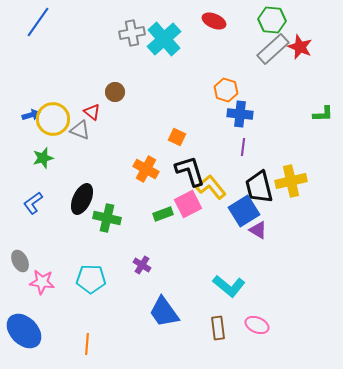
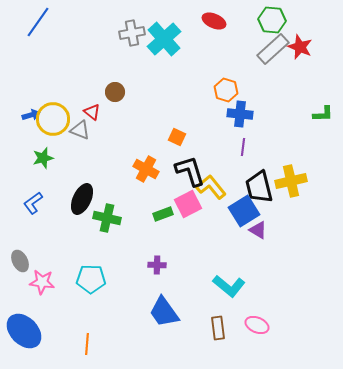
purple cross: moved 15 px right; rotated 30 degrees counterclockwise
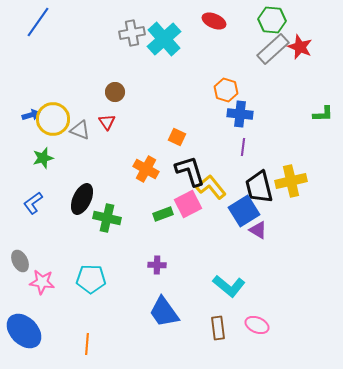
red triangle: moved 15 px right, 10 px down; rotated 18 degrees clockwise
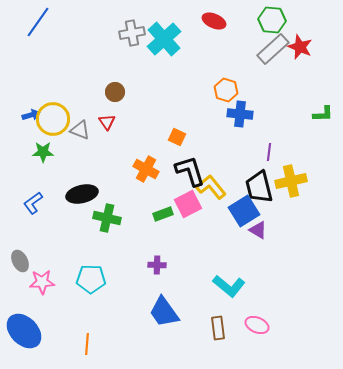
purple line: moved 26 px right, 5 px down
green star: moved 6 px up; rotated 15 degrees clockwise
black ellipse: moved 5 px up; rotated 52 degrees clockwise
pink star: rotated 10 degrees counterclockwise
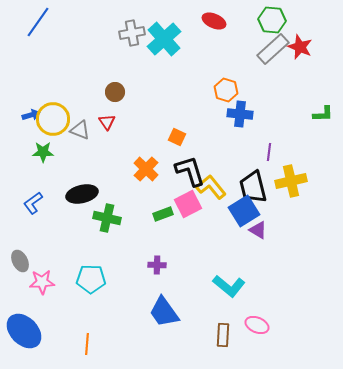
orange cross: rotated 15 degrees clockwise
black trapezoid: moved 6 px left
brown rectangle: moved 5 px right, 7 px down; rotated 10 degrees clockwise
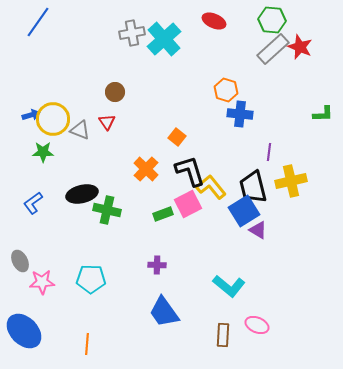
orange square: rotated 12 degrees clockwise
green cross: moved 8 px up
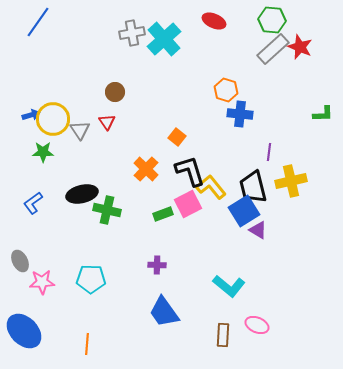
gray triangle: rotated 35 degrees clockwise
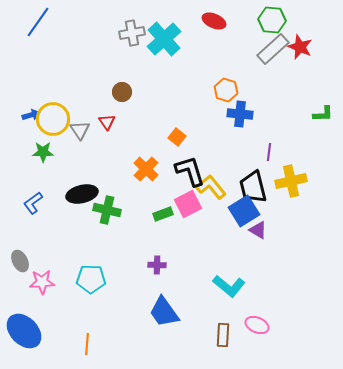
brown circle: moved 7 px right
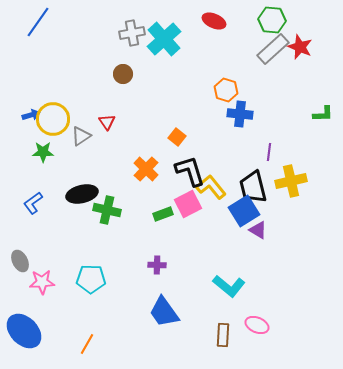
brown circle: moved 1 px right, 18 px up
gray triangle: moved 1 px right, 6 px down; rotated 30 degrees clockwise
orange line: rotated 25 degrees clockwise
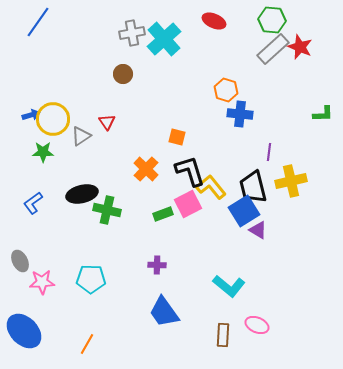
orange square: rotated 24 degrees counterclockwise
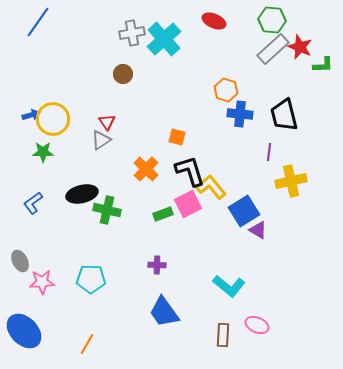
green L-shape: moved 49 px up
gray triangle: moved 20 px right, 4 px down
black trapezoid: moved 31 px right, 72 px up
